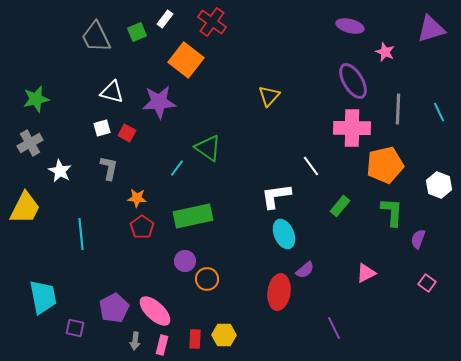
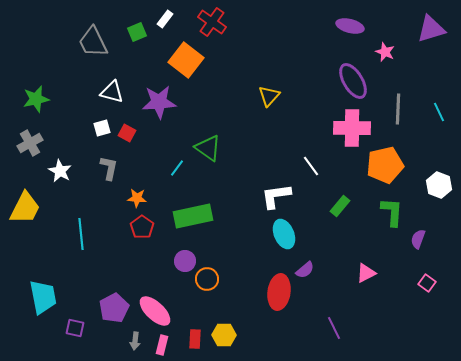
gray trapezoid at (96, 37): moved 3 px left, 5 px down
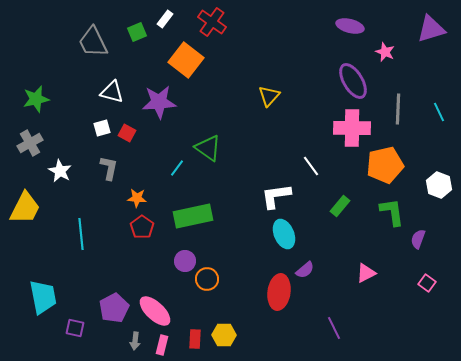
green L-shape at (392, 212): rotated 12 degrees counterclockwise
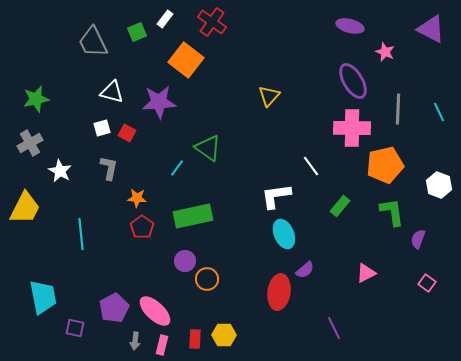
purple triangle at (431, 29): rotated 44 degrees clockwise
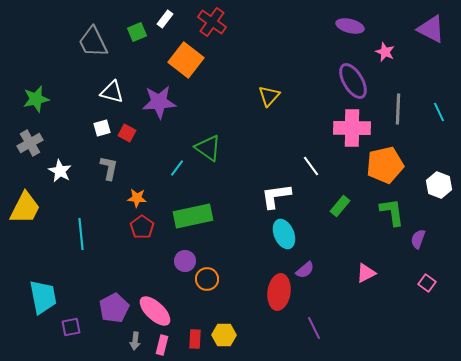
purple square at (75, 328): moved 4 px left, 1 px up; rotated 24 degrees counterclockwise
purple line at (334, 328): moved 20 px left
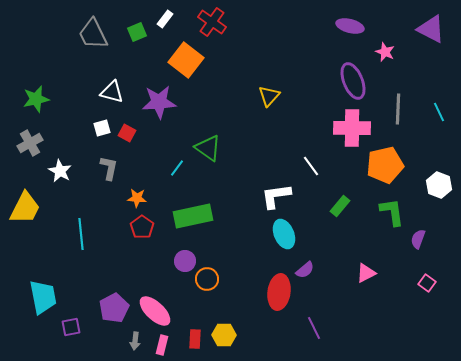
gray trapezoid at (93, 42): moved 8 px up
purple ellipse at (353, 81): rotated 9 degrees clockwise
